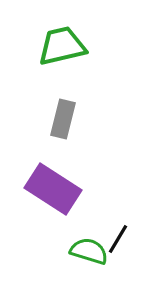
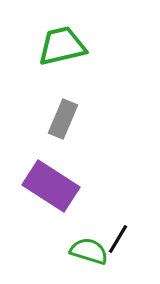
gray rectangle: rotated 9 degrees clockwise
purple rectangle: moved 2 px left, 3 px up
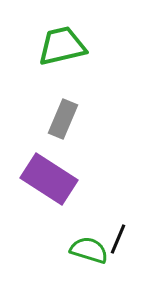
purple rectangle: moved 2 px left, 7 px up
black line: rotated 8 degrees counterclockwise
green semicircle: moved 1 px up
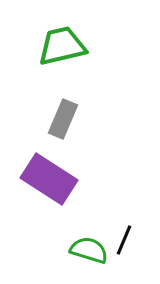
black line: moved 6 px right, 1 px down
